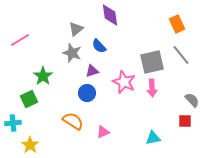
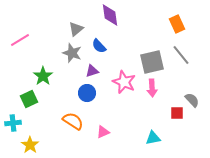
red square: moved 8 px left, 8 px up
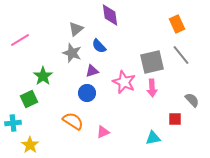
red square: moved 2 px left, 6 px down
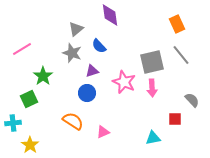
pink line: moved 2 px right, 9 px down
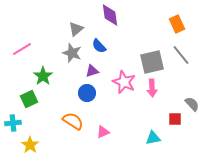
gray semicircle: moved 4 px down
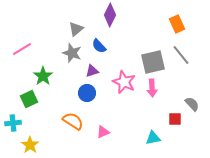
purple diamond: rotated 35 degrees clockwise
gray square: moved 1 px right
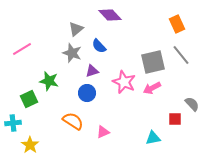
purple diamond: rotated 70 degrees counterclockwise
green star: moved 6 px right, 5 px down; rotated 24 degrees counterclockwise
pink arrow: rotated 66 degrees clockwise
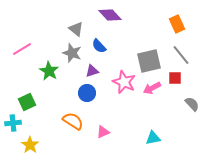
gray triangle: rotated 42 degrees counterclockwise
gray square: moved 4 px left, 1 px up
green star: moved 10 px up; rotated 18 degrees clockwise
green square: moved 2 px left, 3 px down
red square: moved 41 px up
